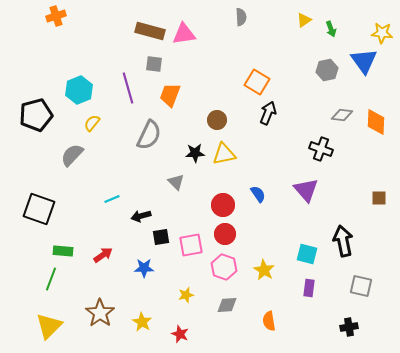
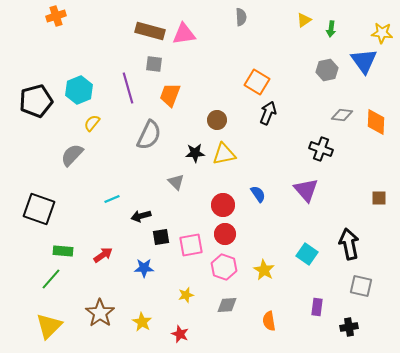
green arrow at (331, 29): rotated 28 degrees clockwise
black pentagon at (36, 115): moved 14 px up
black arrow at (343, 241): moved 6 px right, 3 px down
cyan square at (307, 254): rotated 20 degrees clockwise
green line at (51, 279): rotated 20 degrees clockwise
purple rectangle at (309, 288): moved 8 px right, 19 px down
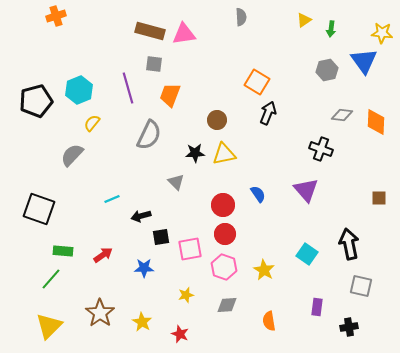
pink square at (191, 245): moved 1 px left, 4 px down
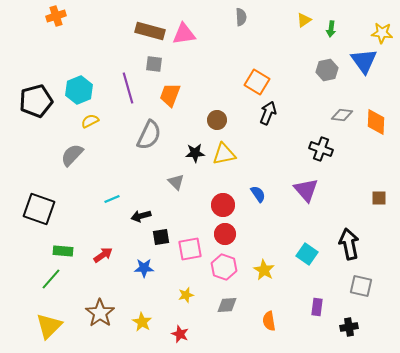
yellow semicircle at (92, 123): moved 2 px left, 2 px up; rotated 24 degrees clockwise
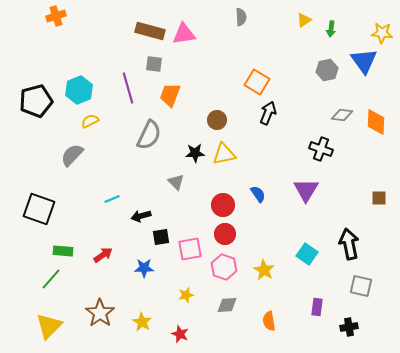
purple triangle at (306, 190): rotated 12 degrees clockwise
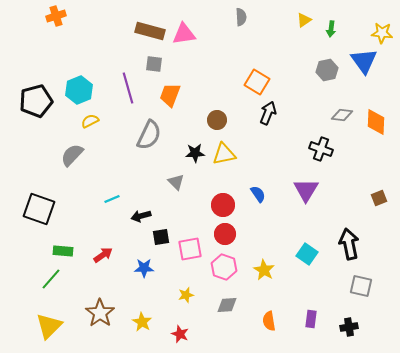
brown square at (379, 198): rotated 21 degrees counterclockwise
purple rectangle at (317, 307): moved 6 px left, 12 px down
